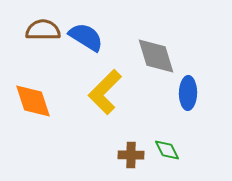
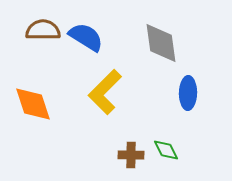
gray diamond: moved 5 px right, 13 px up; rotated 9 degrees clockwise
orange diamond: moved 3 px down
green diamond: moved 1 px left
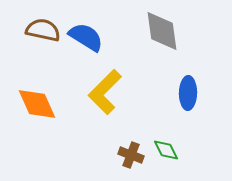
brown semicircle: rotated 12 degrees clockwise
gray diamond: moved 1 px right, 12 px up
orange diamond: moved 4 px right; rotated 6 degrees counterclockwise
brown cross: rotated 20 degrees clockwise
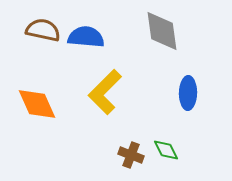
blue semicircle: rotated 27 degrees counterclockwise
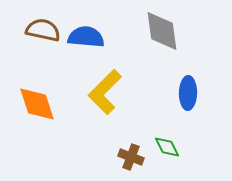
orange diamond: rotated 6 degrees clockwise
green diamond: moved 1 px right, 3 px up
brown cross: moved 2 px down
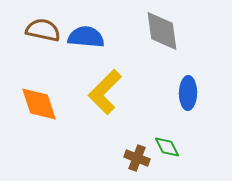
orange diamond: moved 2 px right
brown cross: moved 6 px right, 1 px down
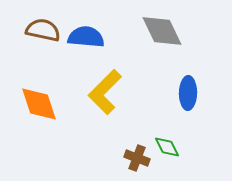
gray diamond: rotated 18 degrees counterclockwise
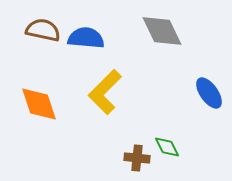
blue semicircle: moved 1 px down
blue ellipse: moved 21 px right; rotated 36 degrees counterclockwise
brown cross: rotated 15 degrees counterclockwise
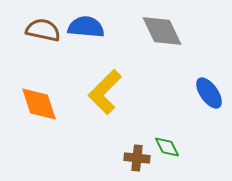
blue semicircle: moved 11 px up
